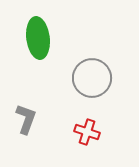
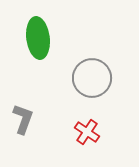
gray L-shape: moved 3 px left
red cross: rotated 15 degrees clockwise
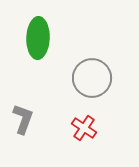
green ellipse: rotated 9 degrees clockwise
red cross: moved 3 px left, 4 px up
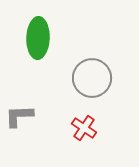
gray L-shape: moved 4 px left, 3 px up; rotated 112 degrees counterclockwise
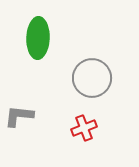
gray L-shape: rotated 8 degrees clockwise
red cross: rotated 35 degrees clockwise
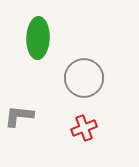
gray circle: moved 8 px left
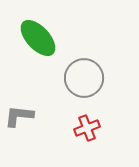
green ellipse: rotated 45 degrees counterclockwise
red cross: moved 3 px right
